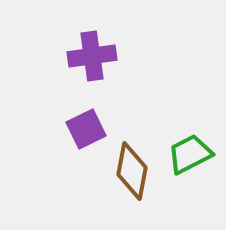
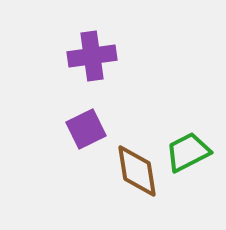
green trapezoid: moved 2 px left, 2 px up
brown diamond: moved 5 px right; rotated 20 degrees counterclockwise
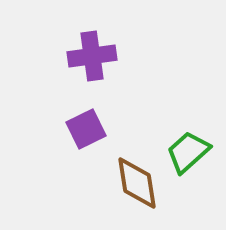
green trapezoid: rotated 15 degrees counterclockwise
brown diamond: moved 12 px down
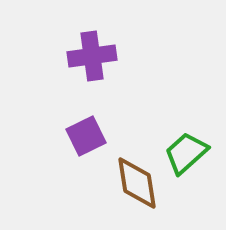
purple square: moved 7 px down
green trapezoid: moved 2 px left, 1 px down
